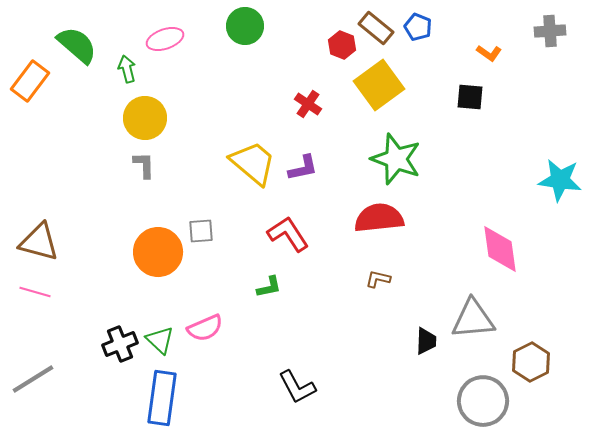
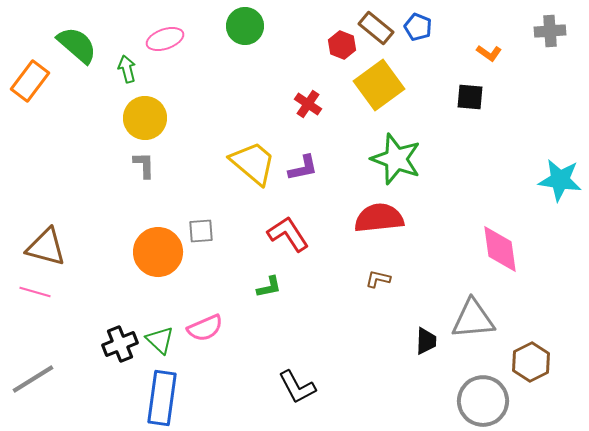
brown triangle: moved 7 px right, 5 px down
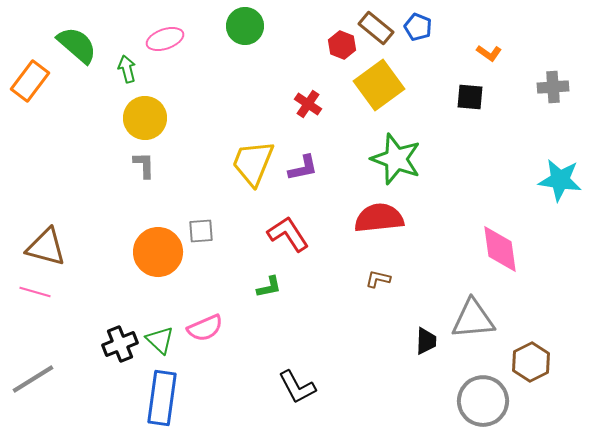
gray cross: moved 3 px right, 56 px down
yellow trapezoid: rotated 108 degrees counterclockwise
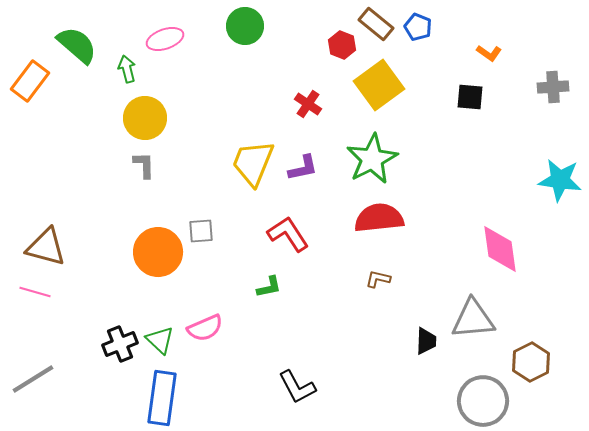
brown rectangle: moved 4 px up
green star: moved 24 px left; rotated 24 degrees clockwise
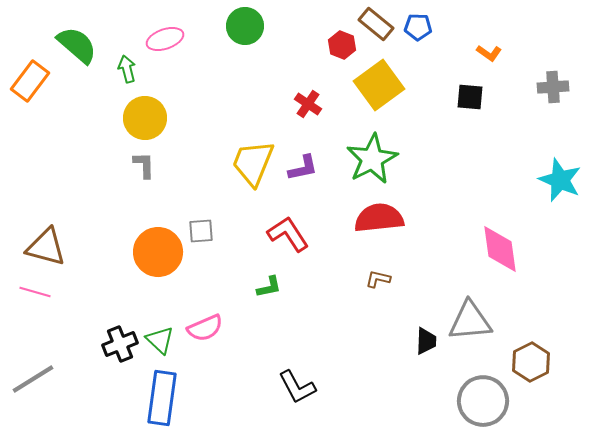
blue pentagon: rotated 20 degrees counterclockwise
cyan star: rotated 15 degrees clockwise
gray triangle: moved 3 px left, 2 px down
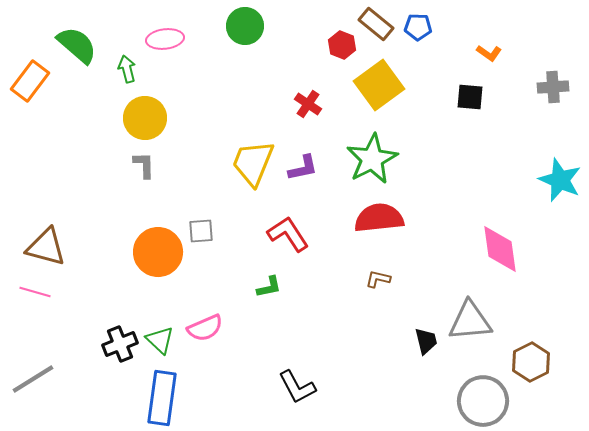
pink ellipse: rotated 12 degrees clockwise
black trapezoid: rotated 16 degrees counterclockwise
